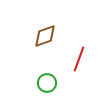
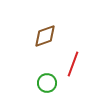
red line: moved 6 px left, 5 px down
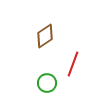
brown diamond: rotated 15 degrees counterclockwise
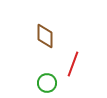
brown diamond: rotated 55 degrees counterclockwise
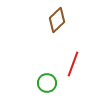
brown diamond: moved 12 px right, 16 px up; rotated 45 degrees clockwise
